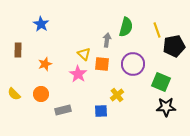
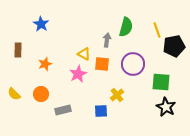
yellow triangle: rotated 16 degrees counterclockwise
pink star: rotated 12 degrees clockwise
green square: rotated 18 degrees counterclockwise
black star: rotated 30 degrees clockwise
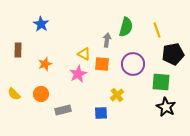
black pentagon: moved 1 px left, 8 px down
blue square: moved 2 px down
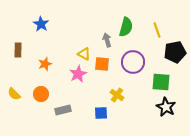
gray arrow: rotated 24 degrees counterclockwise
black pentagon: moved 2 px right, 2 px up
purple circle: moved 2 px up
yellow cross: rotated 16 degrees counterclockwise
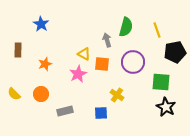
gray rectangle: moved 2 px right, 1 px down
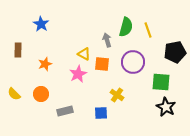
yellow line: moved 9 px left
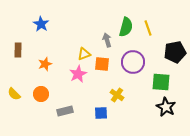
yellow line: moved 2 px up
yellow triangle: rotated 48 degrees counterclockwise
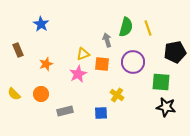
brown rectangle: rotated 24 degrees counterclockwise
yellow triangle: moved 1 px left
orange star: moved 1 px right
black star: rotated 18 degrees counterclockwise
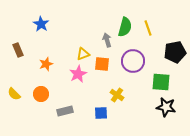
green semicircle: moved 1 px left
purple circle: moved 1 px up
